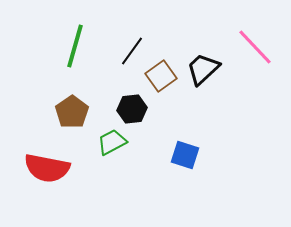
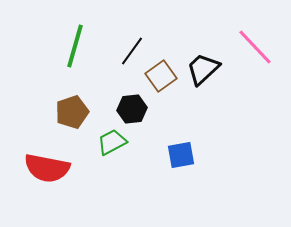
brown pentagon: rotated 16 degrees clockwise
blue square: moved 4 px left; rotated 28 degrees counterclockwise
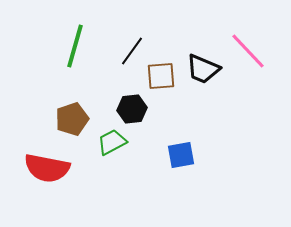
pink line: moved 7 px left, 4 px down
black trapezoid: rotated 114 degrees counterclockwise
brown square: rotated 32 degrees clockwise
brown pentagon: moved 7 px down
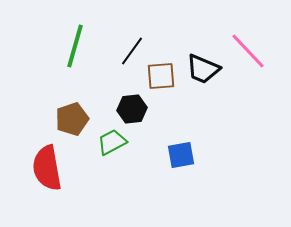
red semicircle: rotated 69 degrees clockwise
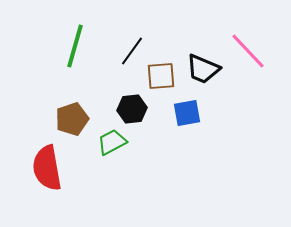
blue square: moved 6 px right, 42 px up
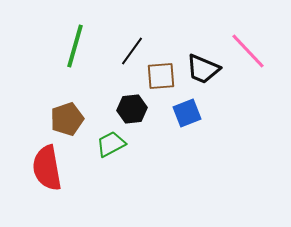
blue square: rotated 12 degrees counterclockwise
brown pentagon: moved 5 px left
green trapezoid: moved 1 px left, 2 px down
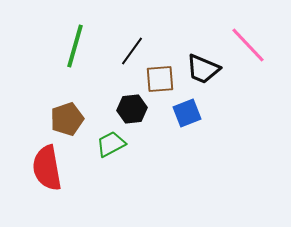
pink line: moved 6 px up
brown square: moved 1 px left, 3 px down
